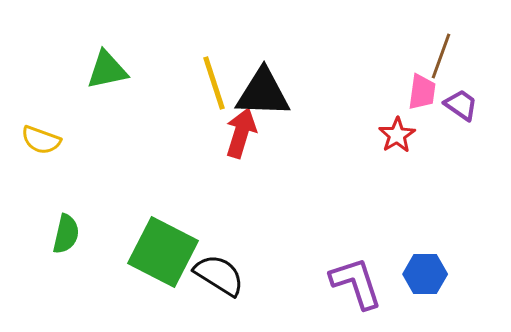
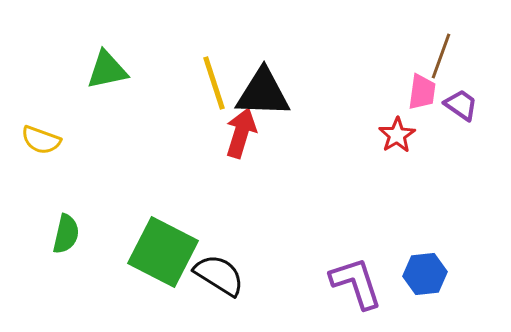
blue hexagon: rotated 6 degrees counterclockwise
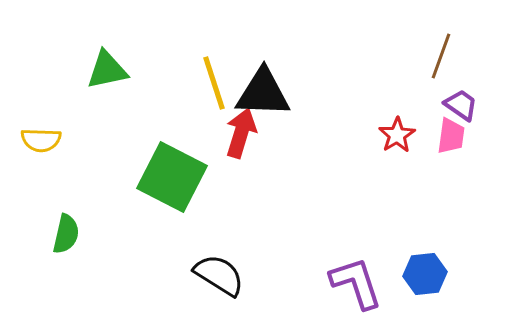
pink trapezoid: moved 29 px right, 44 px down
yellow semicircle: rotated 18 degrees counterclockwise
green square: moved 9 px right, 75 px up
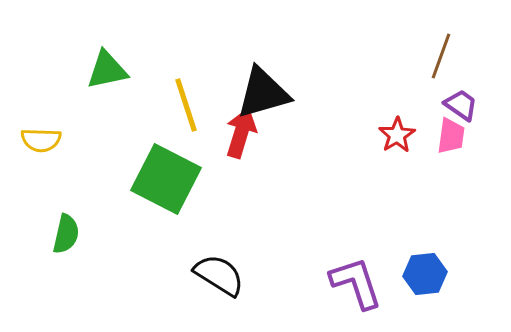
yellow line: moved 28 px left, 22 px down
black triangle: rotated 18 degrees counterclockwise
green square: moved 6 px left, 2 px down
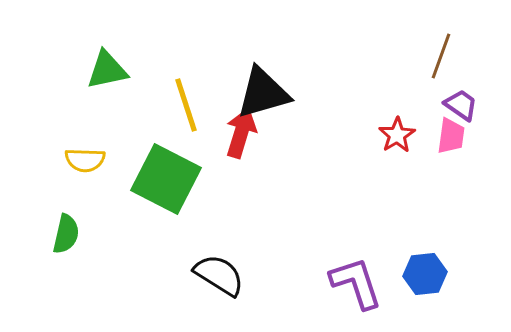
yellow semicircle: moved 44 px right, 20 px down
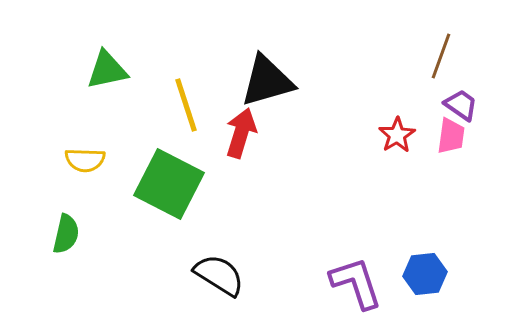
black triangle: moved 4 px right, 12 px up
green square: moved 3 px right, 5 px down
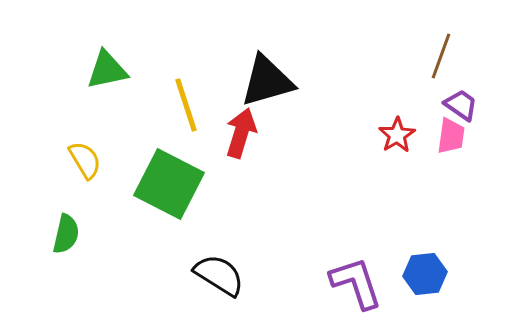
yellow semicircle: rotated 123 degrees counterclockwise
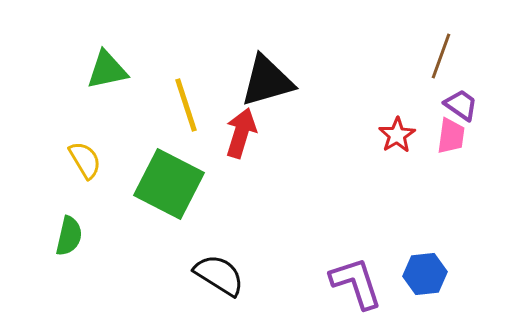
green semicircle: moved 3 px right, 2 px down
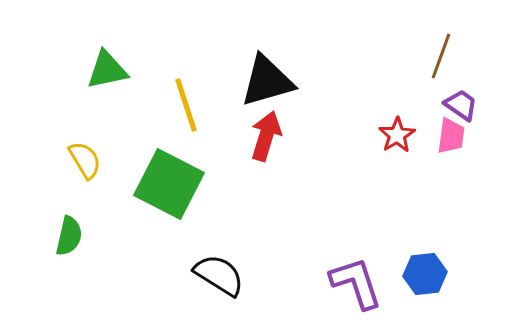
red arrow: moved 25 px right, 3 px down
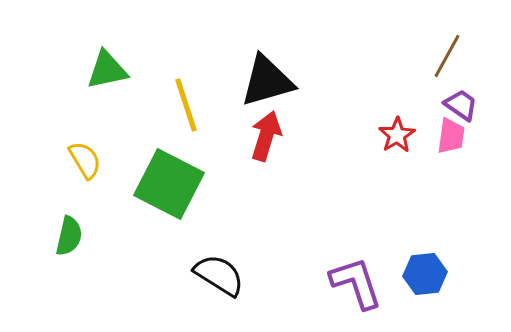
brown line: moved 6 px right; rotated 9 degrees clockwise
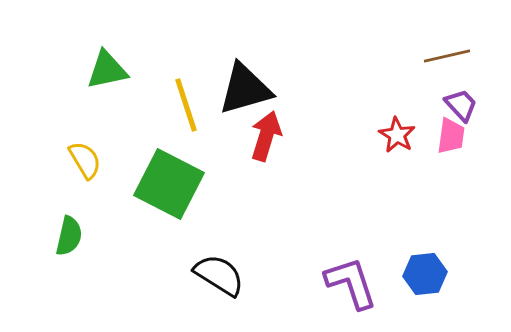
brown line: rotated 48 degrees clockwise
black triangle: moved 22 px left, 8 px down
purple trapezoid: rotated 12 degrees clockwise
red star: rotated 9 degrees counterclockwise
purple L-shape: moved 5 px left
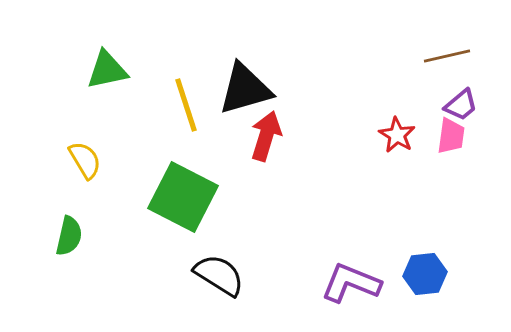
purple trapezoid: rotated 93 degrees clockwise
green square: moved 14 px right, 13 px down
purple L-shape: rotated 50 degrees counterclockwise
